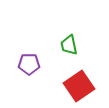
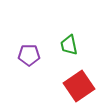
purple pentagon: moved 9 px up
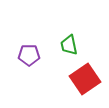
red square: moved 6 px right, 7 px up
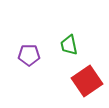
red square: moved 2 px right, 2 px down
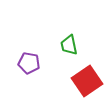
purple pentagon: moved 8 px down; rotated 10 degrees clockwise
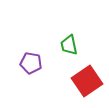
purple pentagon: moved 2 px right
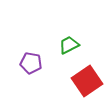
green trapezoid: rotated 75 degrees clockwise
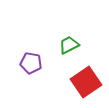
red square: moved 1 px left, 1 px down
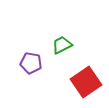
green trapezoid: moved 7 px left
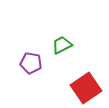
red square: moved 6 px down
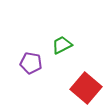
red square: rotated 16 degrees counterclockwise
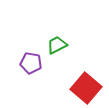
green trapezoid: moved 5 px left
